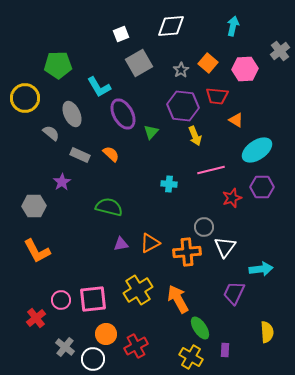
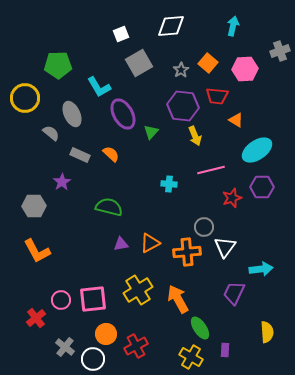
gray cross at (280, 51): rotated 18 degrees clockwise
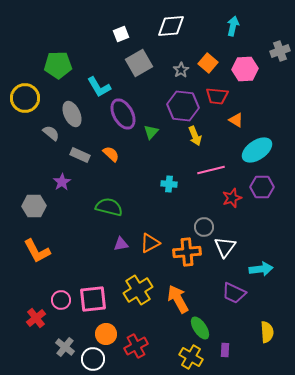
purple trapezoid at (234, 293): rotated 90 degrees counterclockwise
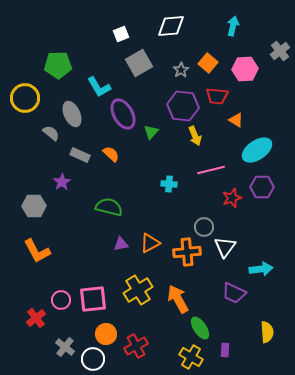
gray cross at (280, 51): rotated 18 degrees counterclockwise
